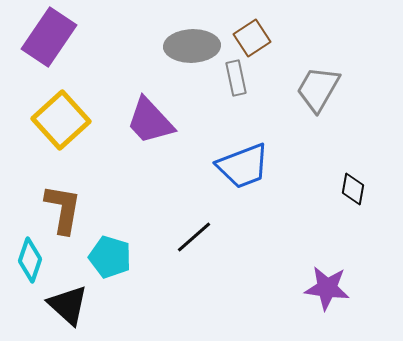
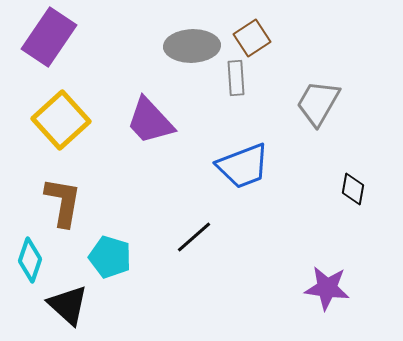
gray rectangle: rotated 8 degrees clockwise
gray trapezoid: moved 14 px down
brown L-shape: moved 7 px up
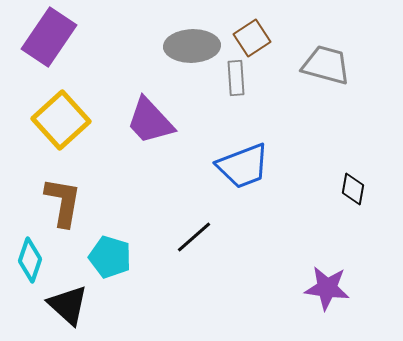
gray trapezoid: moved 8 px right, 38 px up; rotated 75 degrees clockwise
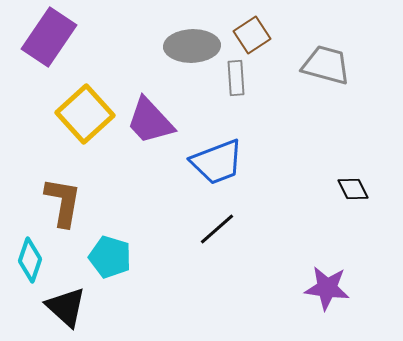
brown square: moved 3 px up
yellow square: moved 24 px right, 6 px up
blue trapezoid: moved 26 px left, 4 px up
black diamond: rotated 36 degrees counterclockwise
black line: moved 23 px right, 8 px up
black triangle: moved 2 px left, 2 px down
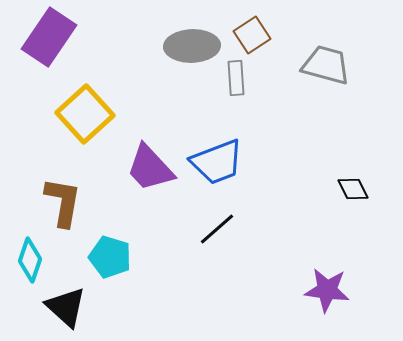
purple trapezoid: moved 47 px down
purple star: moved 2 px down
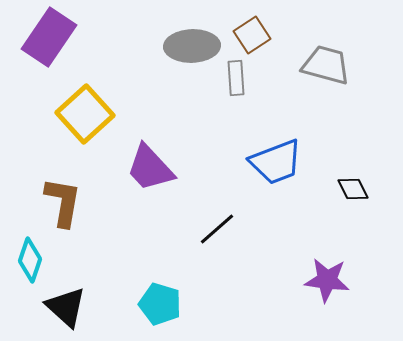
blue trapezoid: moved 59 px right
cyan pentagon: moved 50 px right, 47 px down
purple star: moved 10 px up
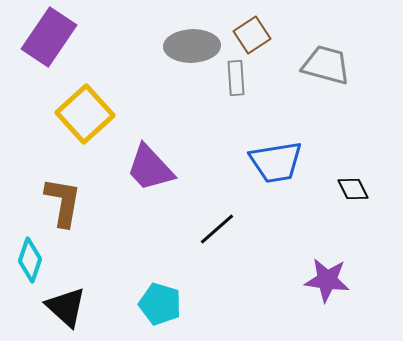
blue trapezoid: rotated 12 degrees clockwise
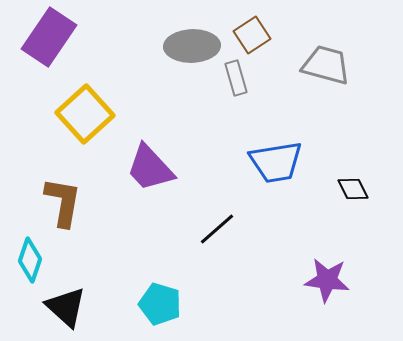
gray rectangle: rotated 12 degrees counterclockwise
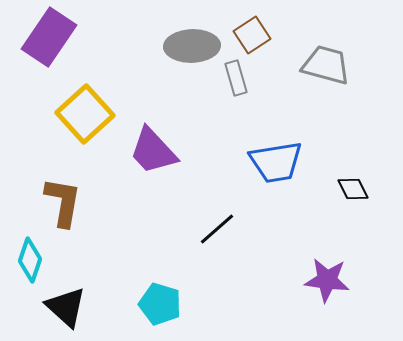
purple trapezoid: moved 3 px right, 17 px up
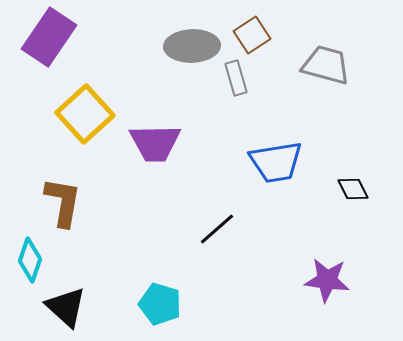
purple trapezoid: moved 2 px right, 8 px up; rotated 48 degrees counterclockwise
